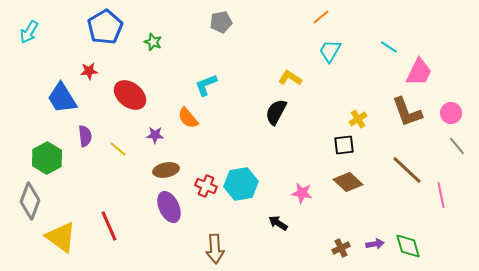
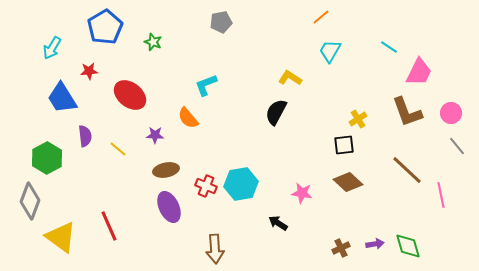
cyan arrow: moved 23 px right, 16 px down
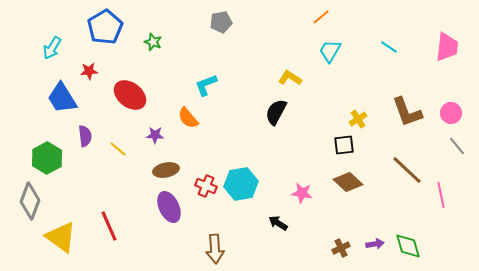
pink trapezoid: moved 28 px right, 25 px up; rotated 20 degrees counterclockwise
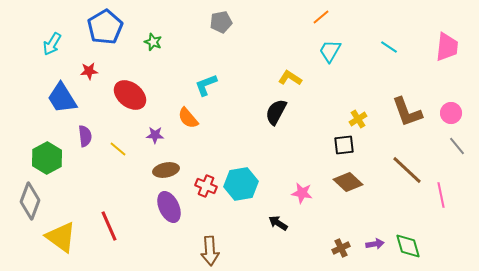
cyan arrow: moved 4 px up
brown arrow: moved 5 px left, 2 px down
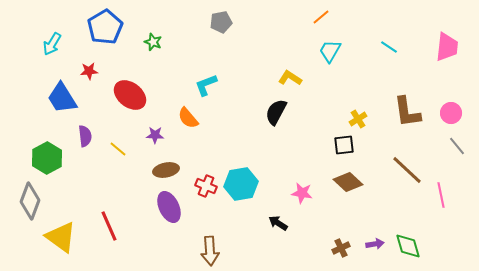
brown L-shape: rotated 12 degrees clockwise
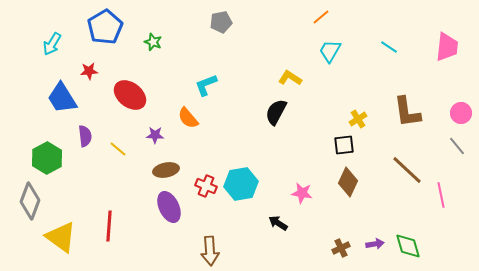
pink circle: moved 10 px right
brown diamond: rotated 72 degrees clockwise
red line: rotated 28 degrees clockwise
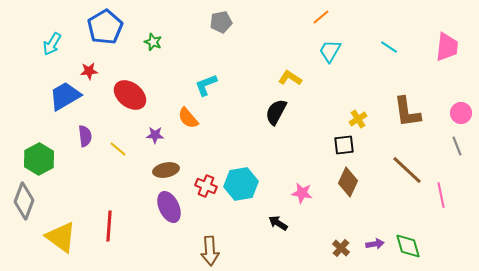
blue trapezoid: moved 3 px right, 2 px up; rotated 92 degrees clockwise
gray line: rotated 18 degrees clockwise
green hexagon: moved 8 px left, 1 px down
gray diamond: moved 6 px left
brown cross: rotated 24 degrees counterclockwise
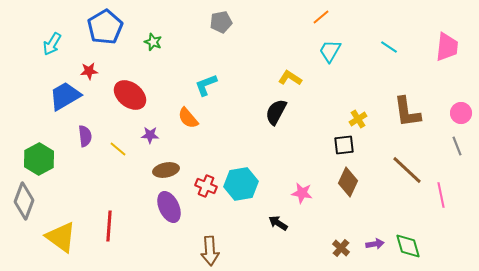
purple star: moved 5 px left
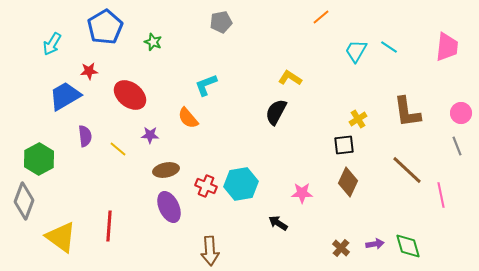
cyan trapezoid: moved 26 px right
pink star: rotated 10 degrees counterclockwise
